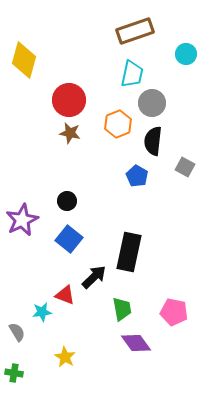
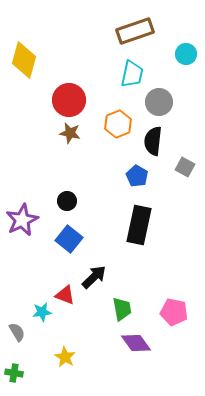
gray circle: moved 7 px right, 1 px up
black rectangle: moved 10 px right, 27 px up
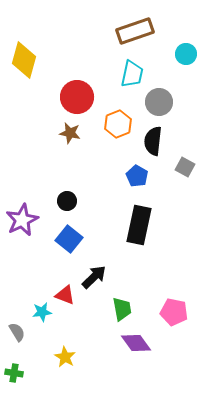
red circle: moved 8 px right, 3 px up
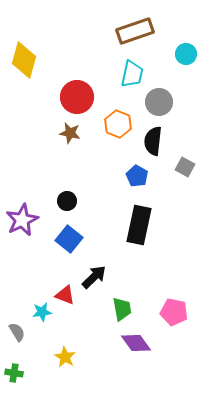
orange hexagon: rotated 16 degrees counterclockwise
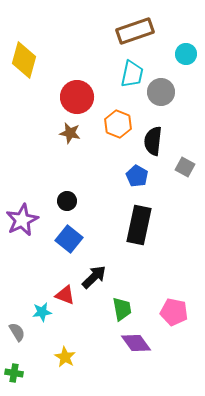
gray circle: moved 2 px right, 10 px up
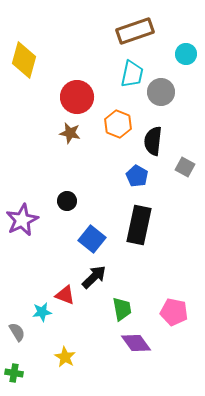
blue square: moved 23 px right
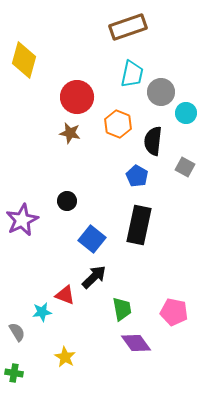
brown rectangle: moved 7 px left, 4 px up
cyan circle: moved 59 px down
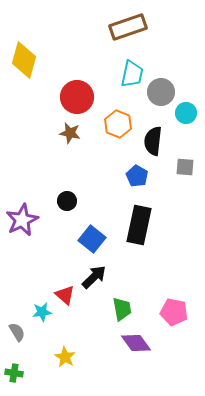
gray square: rotated 24 degrees counterclockwise
red triangle: rotated 20 degrees clockwise
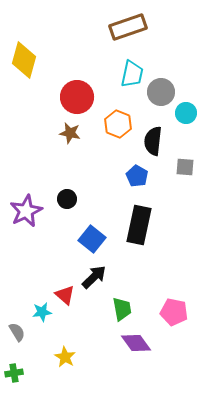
black circle: moved 2 px up
purple star: moved 4 px right, 9 px up
green cross: rotated 18 degrees counterclockwise
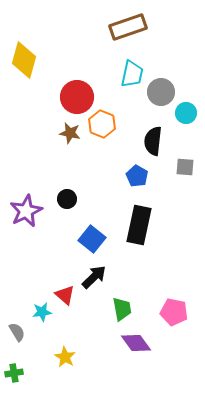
orange hexagon: moved 16 px left
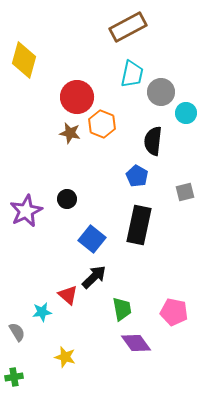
brown rectangle: rotated 9 degrees counterclockwise
gray square: moved 25 px down; rotated 18 degrees counterclockwise
red triangle: moved 3 px right
yellow star: rotated 15 degrees counterclockwise
green cross: moved 4 px down
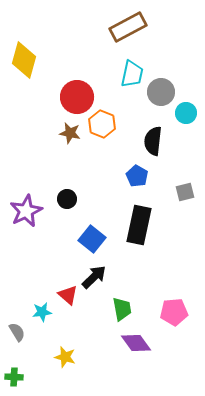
pink pentagon: rotated 16 degrees counterclockwise
green cross: rotated 12 degrees clockwise
